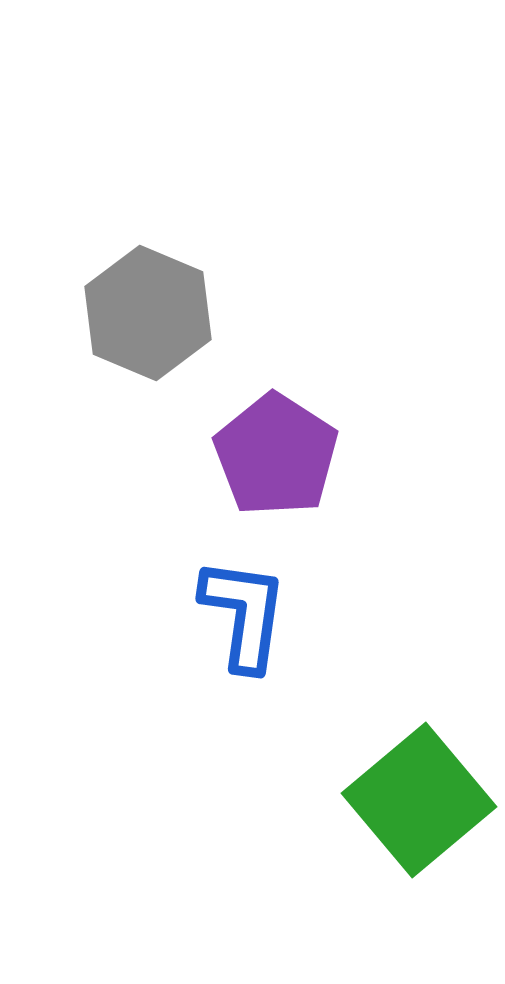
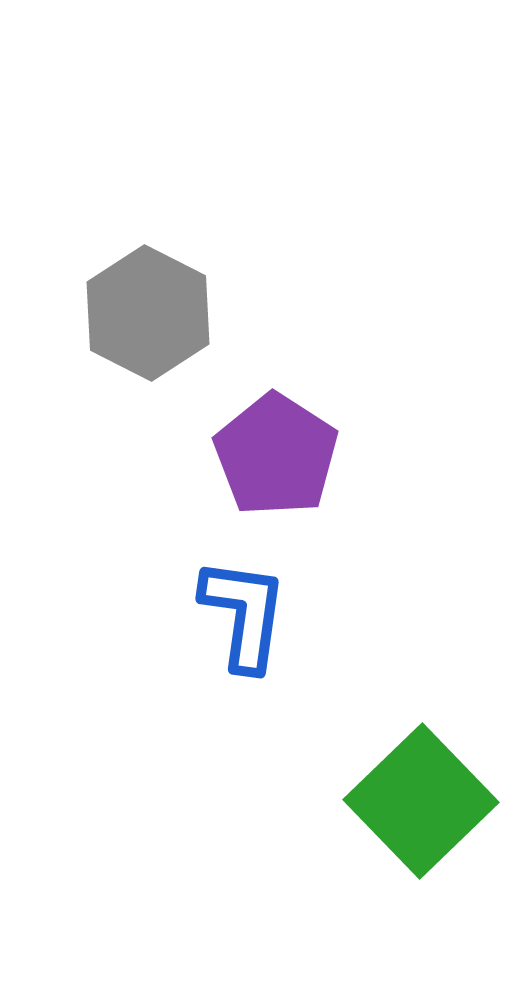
gray hexagon: rotated 4 degrees clockwise
green square: moved 2 px right, 1 px down; rotated 4 degrees counterclockwise
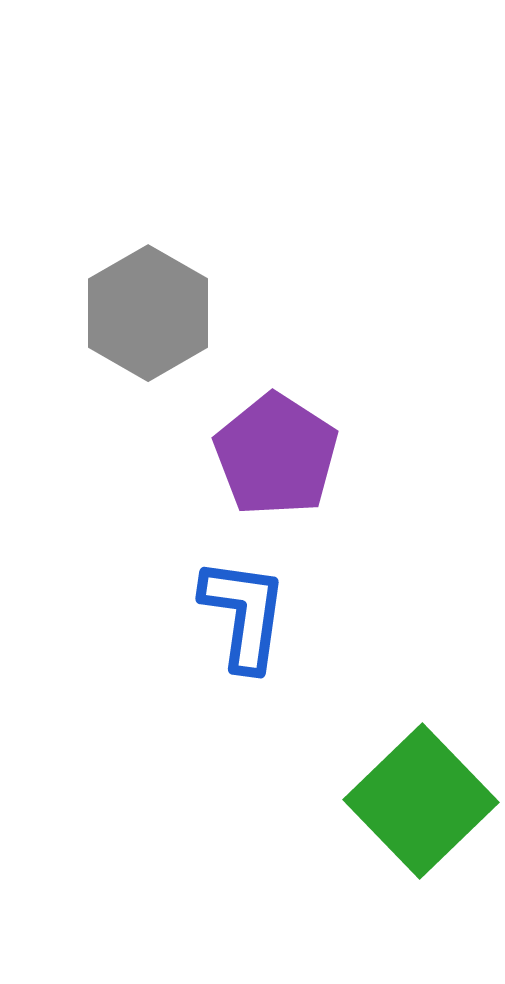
gray hexagon: rotated 3 degrees clockwise
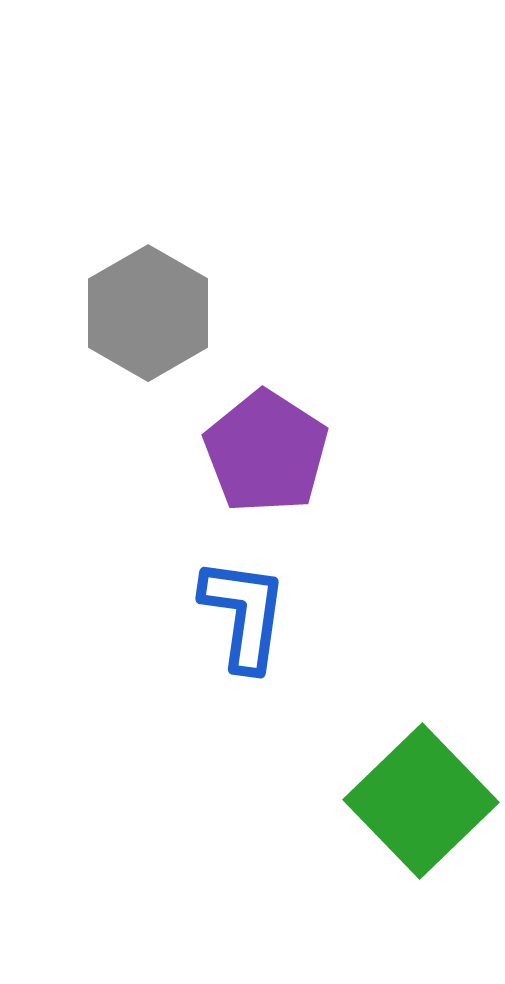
purple pentagon: moved 10 px left, 3 px up
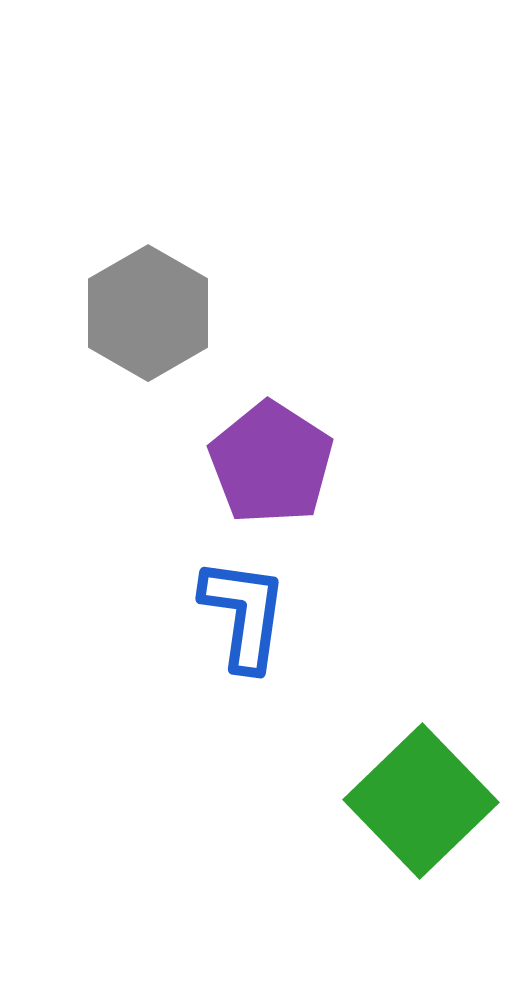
purple pentagon: moved 5 px right, 11 px down
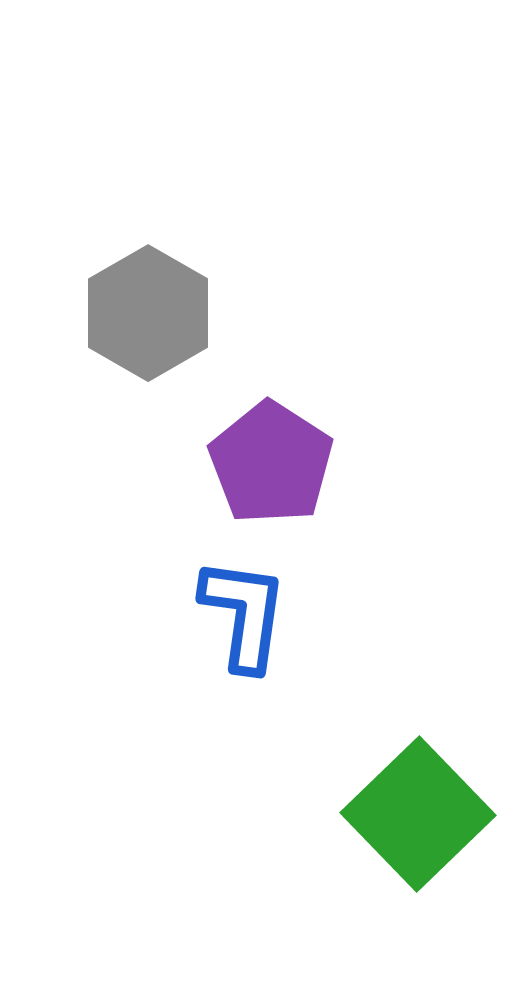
green square: moved 3 px left, 13 px down
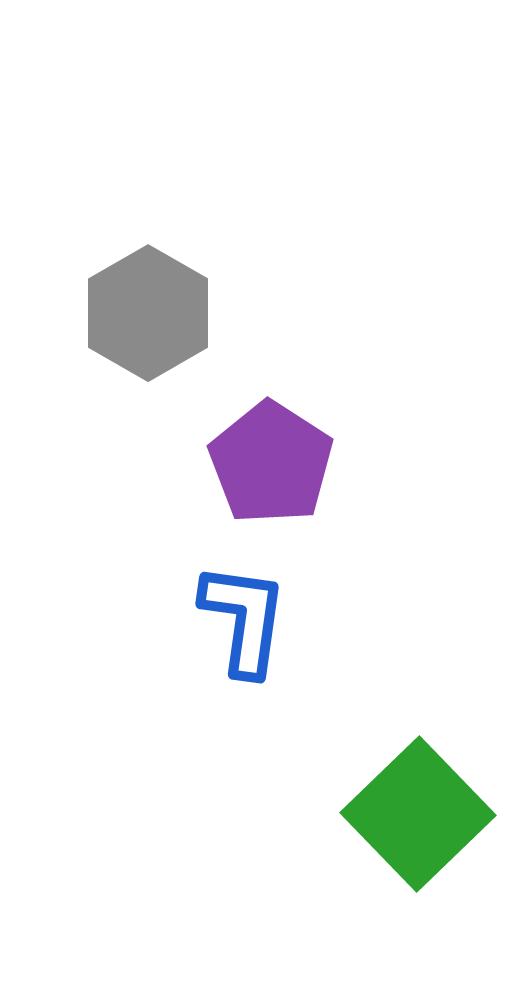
blue L-shape: moved 5 px down
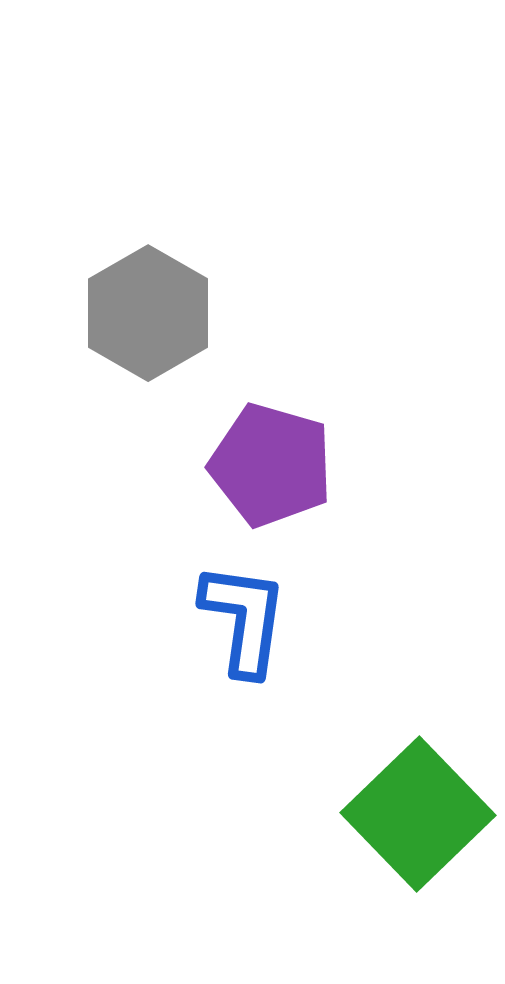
purple pentagon: moved 2 px down; rotated 17 degrees counterclockwise
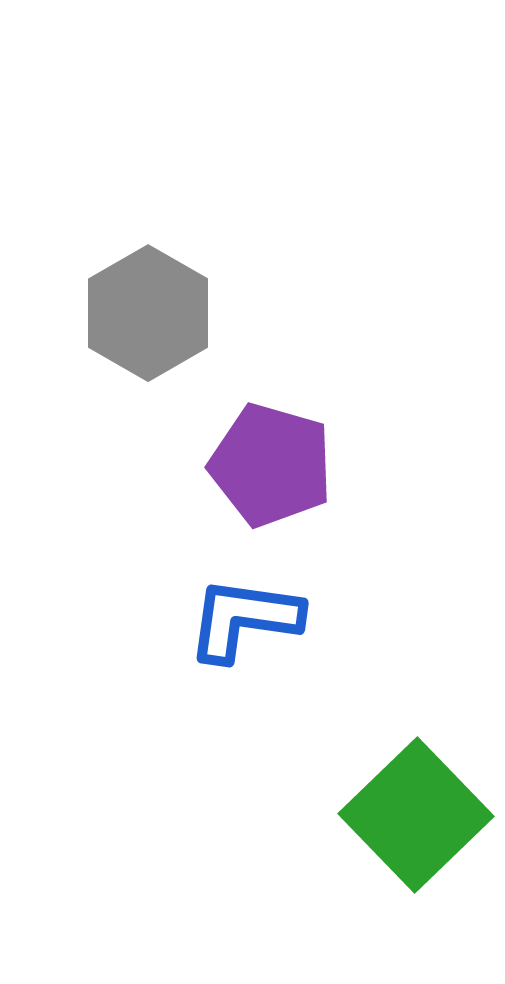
blue L-shape: rotated 90 degrees counterclockwise
green square: moved 2 px left, 1 px down
